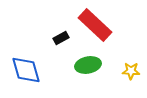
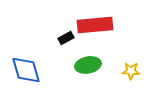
red rectangle: rotated 48 degrees counterclockwise
black rectangle: moved 5 px right
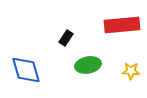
red rectangle: moved 27 px right
black rectangle: rotated 28 degrees counterclockwise
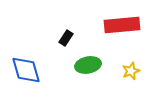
yellow star: rotated 24 degrees counterclockwise
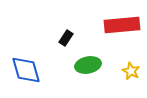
yellow star: rotated 24 degrees counterclockwise
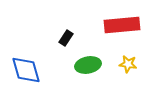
yellow star: moved 3 px left, 7 px up; rotated 18 degrees counterclockwise
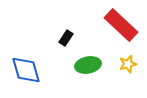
red rectangle: moved 1 px left; rotated 48 degrees clockwise
yellow star: rotated 24 degrees counterclockwise
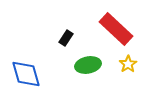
red rectangle: moved 5 px left, 4 px down
yellow star: rotated 18 degrees counterclockwise
blue diamond: moved 4 px down
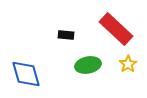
black rectangle: moved 3 px up; rotated 63 degrees clockwise
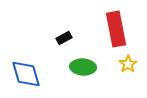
red rectangle: rotated 36 degrees clockwise
black rectangle: moved 2 px left, 3 px down; rotated 35 degrees counterclockwise
green ellipse: moved 5 px left, 2 px down; rotated 15 degrees clockwise
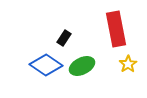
black rectangle: rotated 28 degrees counterclockwise
green ellipse: moved 1 px left, 1 px up; rotated 30 degrees counterclockwise
blue diamond: moved 20 px right, 9 px up; rotated 40 degrees counterclockwise
